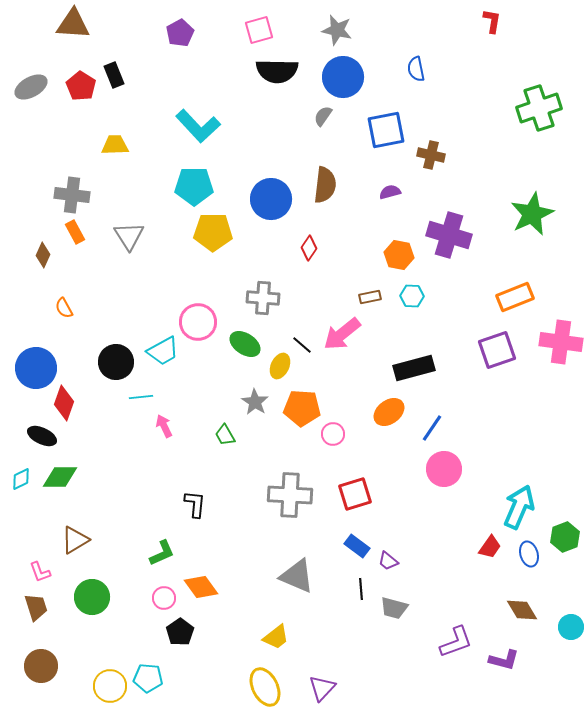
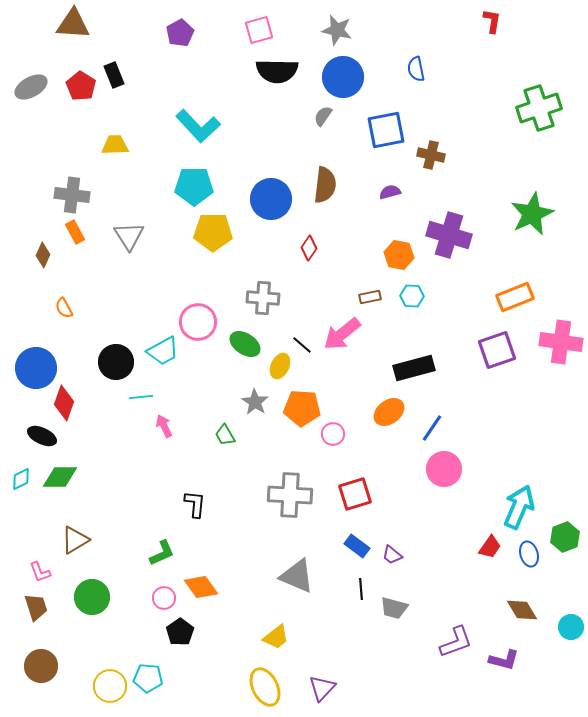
purple trapezoid at (388, 561): moved 4 px right, 6 px up
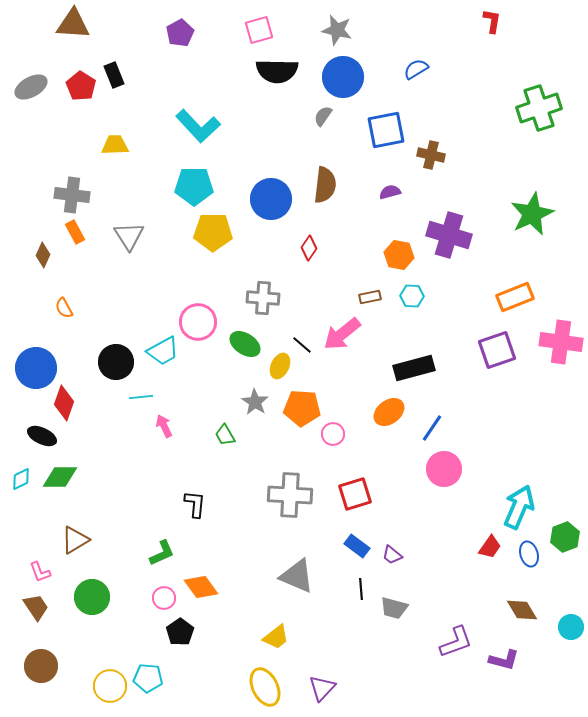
blue semicircle at (416, 69): rotated 70 degrees clockwise
brown trapezoid at (36, 607): rotated 16 degrees counterclockwise
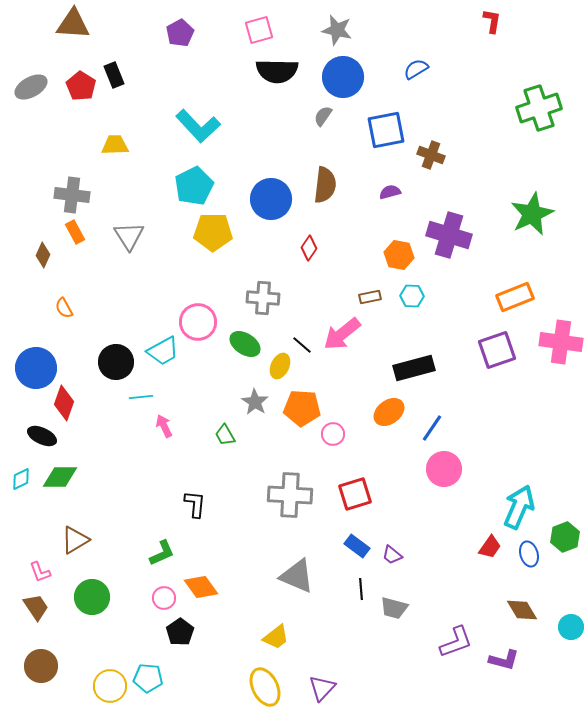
brown cross at (431, 155): rotated 8 degrees clockwise
cyan pentagon at (194, 186): rotated 27 degrees counterclockwise
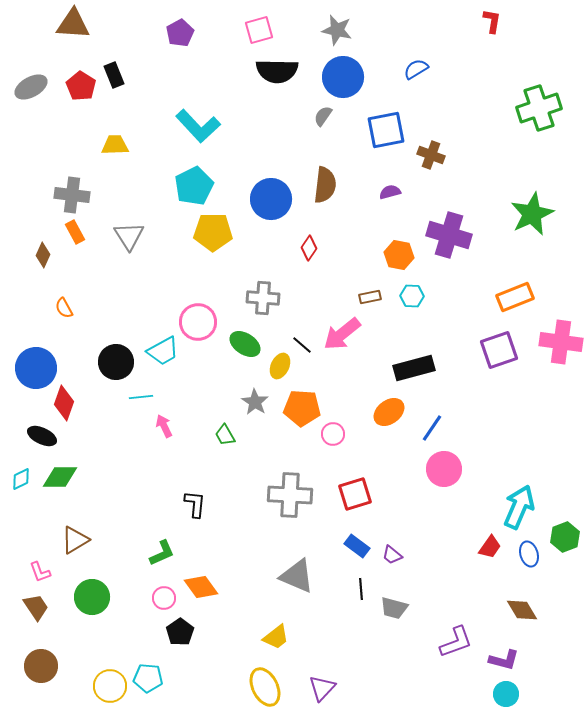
purple square at (497, 350): moved 2 px right
cyan circle at (571, 627): moved 65 px left, 67 px down
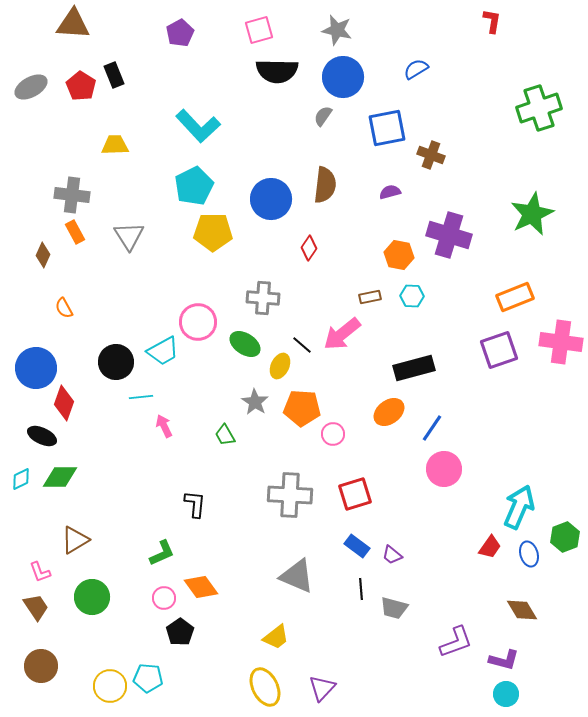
blue square at (386, 130): moved 1 px right, 2 px up
